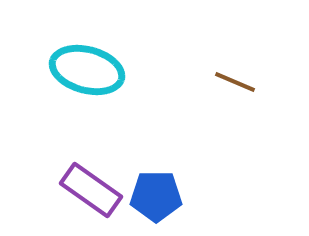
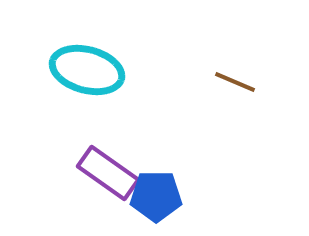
purple rectangle: moved 17 px right, 17 px up
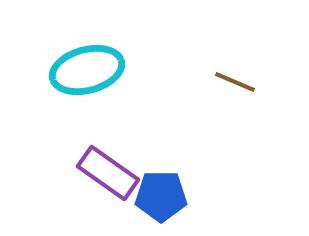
cyan ellipse: rotated 30 degrees counterclockwise
blue pentagon: moved 5 px right
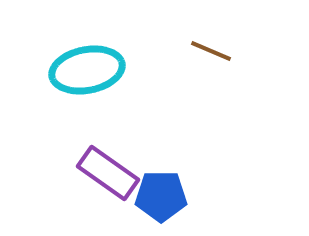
cyan ellipse: rotated 4 degrees clockwise
brown line: moved 24 px left, 31 px up
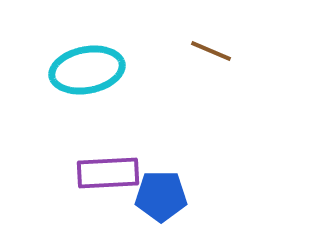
purple rectangle: rotated 38 degrees counterclockwise
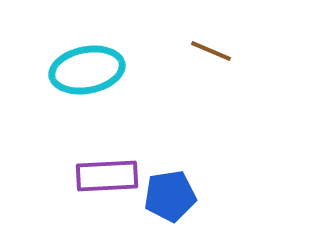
purple rectangle: moved 1 px left, 3 px down
blue pentagon: moved 9 px right; rotated 9 degrees counterclockwise
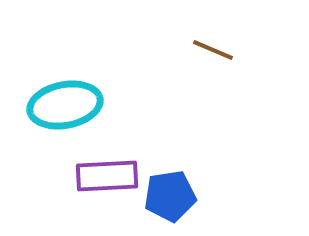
brown line: moved 2 px right, 1 px up
cyan ellipse: moved 22 px left, 35 px down
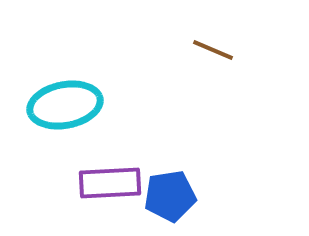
purple rectangle: moved 3 px right, 7 px down
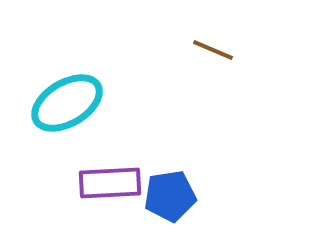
cyan ellipse: moved 2 px right, 2 px up; rotated 20 degrees counterclockwise
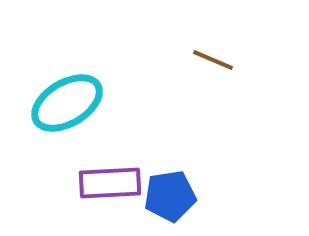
brown line: moved 10 px down
